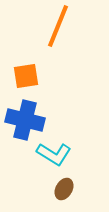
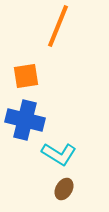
cyan L-shape: moved 5 px right
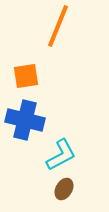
cyan L-shape: moved 2 px right, 1 px down; rotated 60 degrees counterclockwise
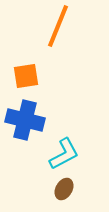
cyan L-shape: moved 3 px right, 1 px up
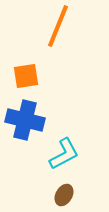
brown ellipse: moved 6 px down
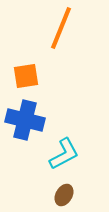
orange line: moved 3 px right, 2 px down
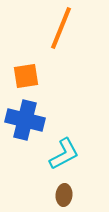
brown ellipse: rotated 25 degrees counterclockwise
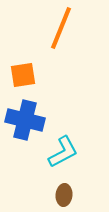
orange square: moved 3 px left, 1 px up
cyan L-shape: moved 1 px left, 2 px up
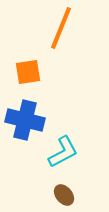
orange square: moved 5 px right, 3 px up
brown ellipse: rotated 45 degrees counterclockwise
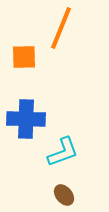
orange square: moved 4 px left, 15 px up; rotated 8 degrees clockwise
blue cross: moved 1 px right, 1 px up; rotated 12 degrees counterclockwise
cyan L-shape: rotated 8 degrees clockwise
